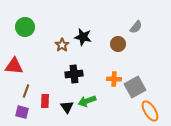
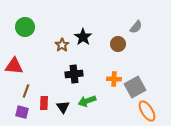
black star: rotated 24 degrees clockwise
red rectangle: moved 1 px left, 2 px down
black triangle: moved 4 px left
orange ellipse: moved 3 px left
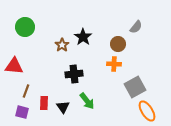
orange cross: moved 15 px up
green arrow: rotated 108 degrees counterclockwise
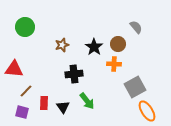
gray semicircle: rotated 80 degrees counterclockwise
black star: moved 11 px right, 10 px down
brown star: rotated 16 degrees clockwise
red triangle: moved 3 px down
brown line: rotated 24 degrees clockwise
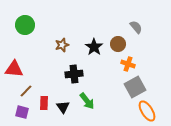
green circle: moved 2 px up
orange cross: moved 14 px right; rotated 16 degrees clockwise
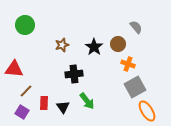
purple square: rotated 16 degrees clockwise
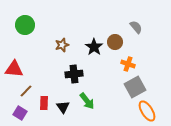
brown circle: moved 3 px left, 2 px up
purple square: moved 2 px left, 1 px down
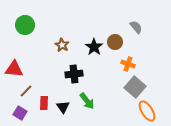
brown star: rotated 24 degrees counterclockwise
gray square: rotated 20 degrees counterclockwise
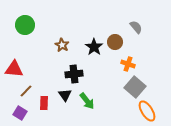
black triangle: moved 2 px right, 12 px up
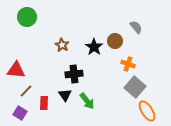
green circle: moved 2 px right, 8 px up
brown circle: moved 1 px up
red triangle: moved 2 px right, 1 px down
